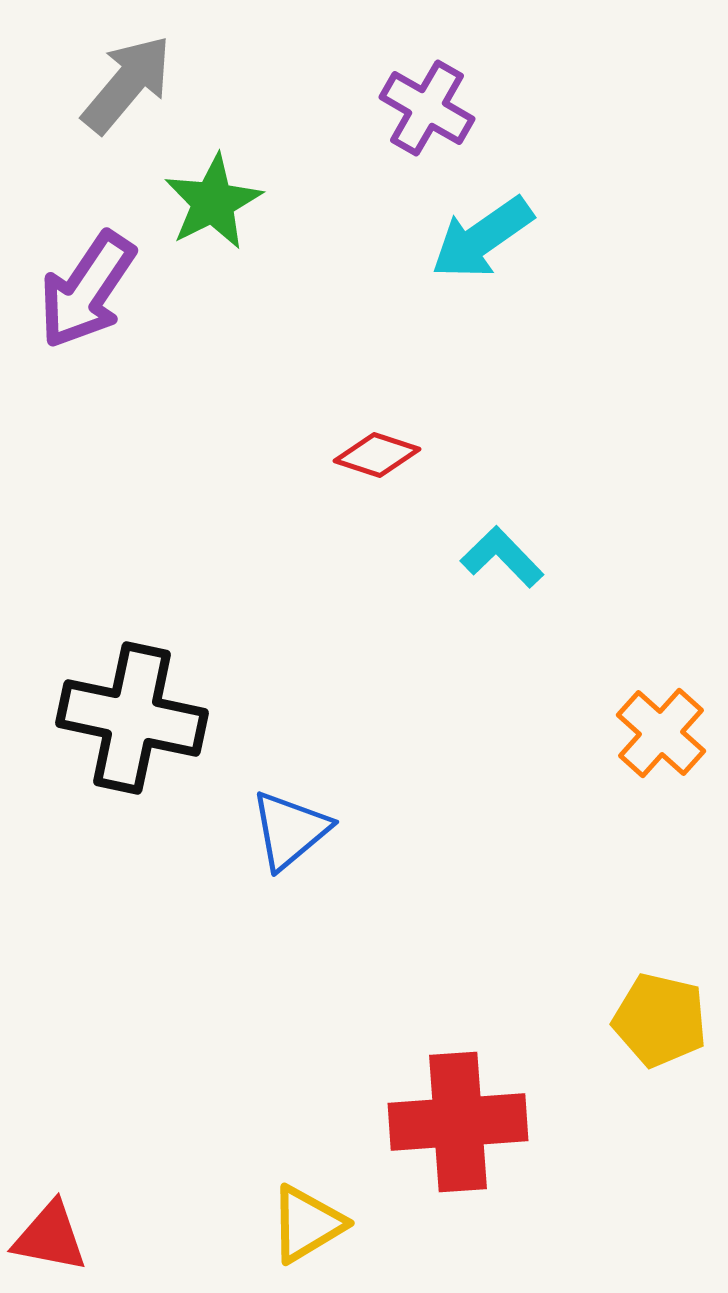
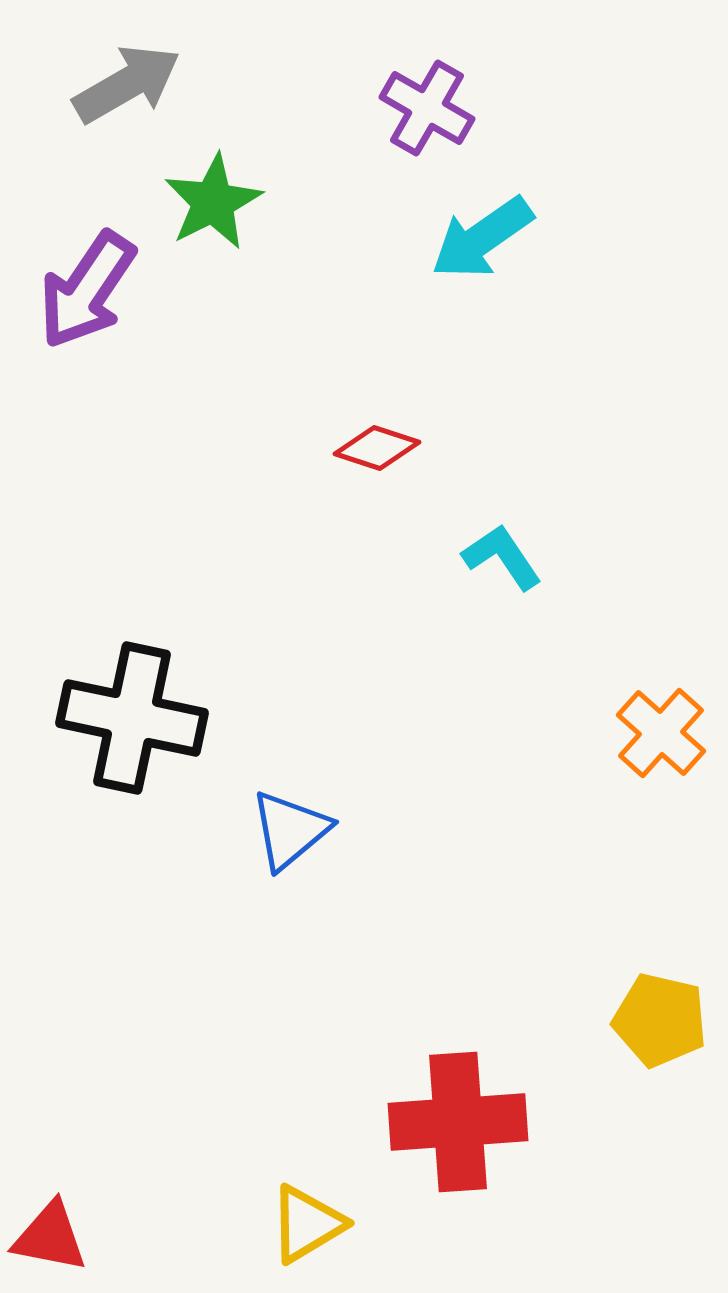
gray arrow: rotated 20 degrees clockwise
red diamond: moved 7 px up
cyan L-shape: rotated 10 degrees clockwise
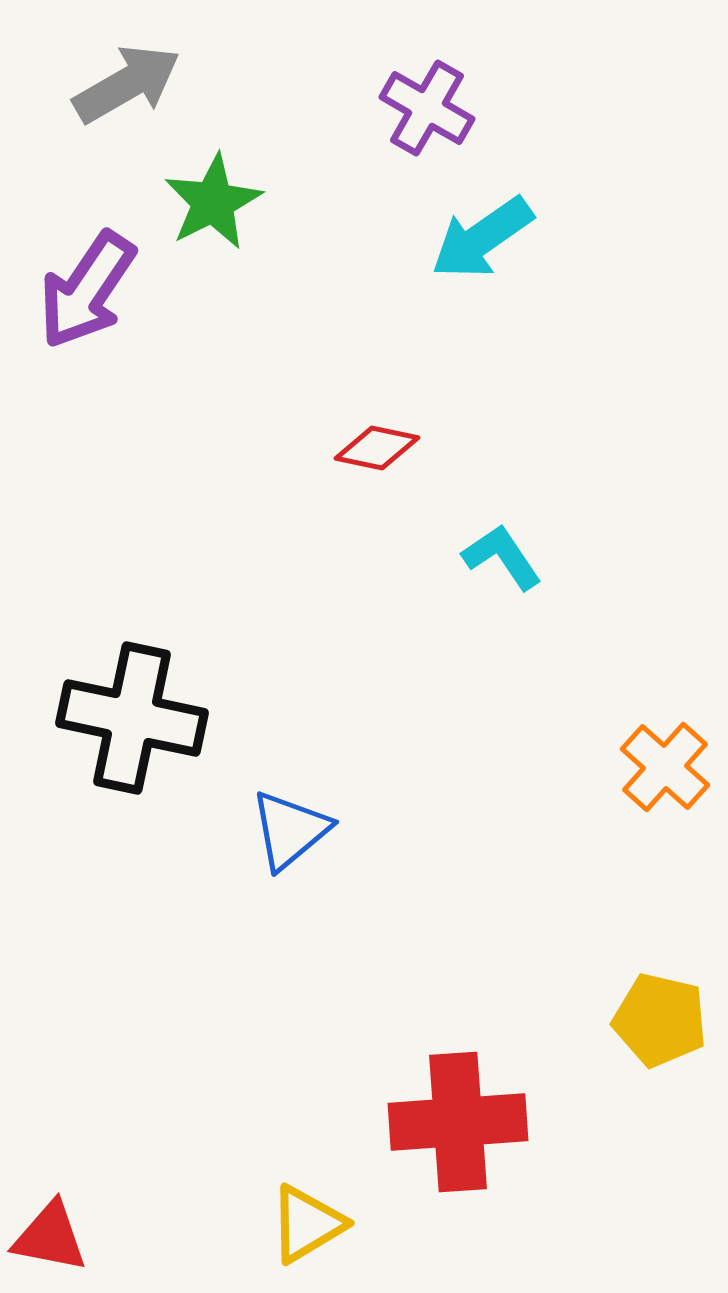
red diamond: rotated 6 degrees counterclockwise
orange cross: moved 4 px right, 34 px down
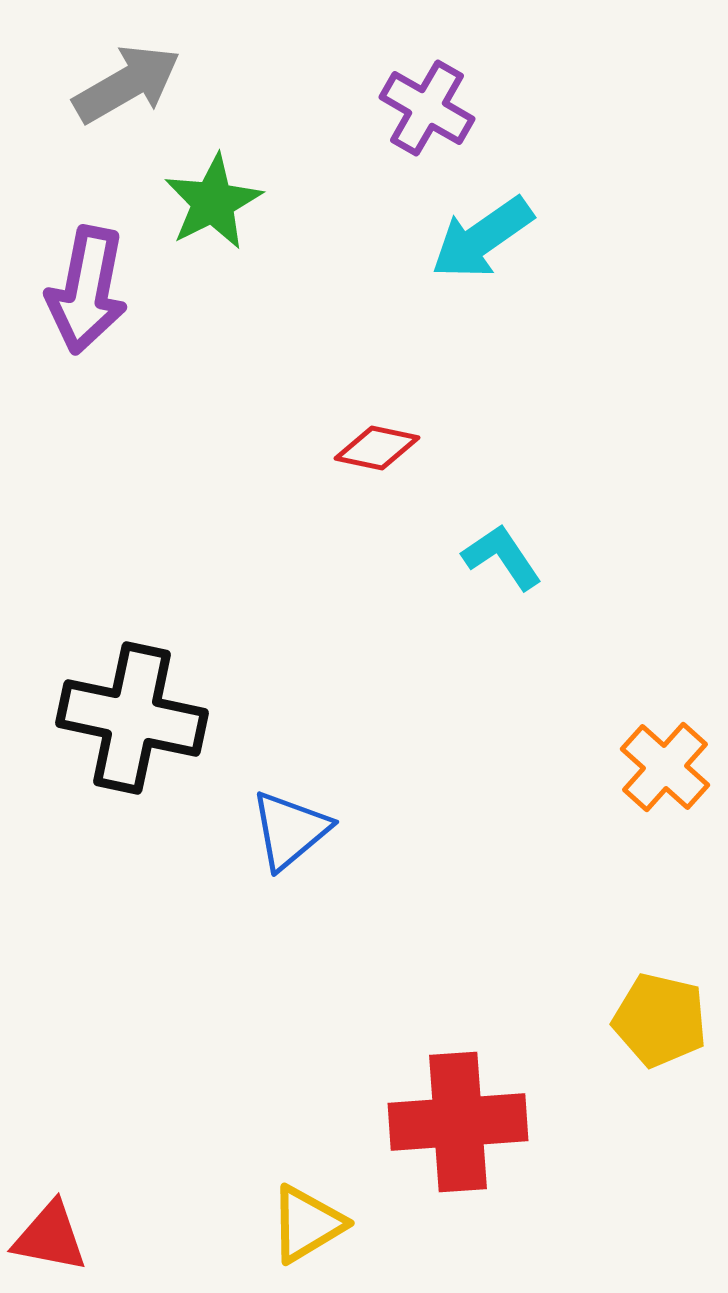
purple arrow: rotated 23 degrees counterclockwise
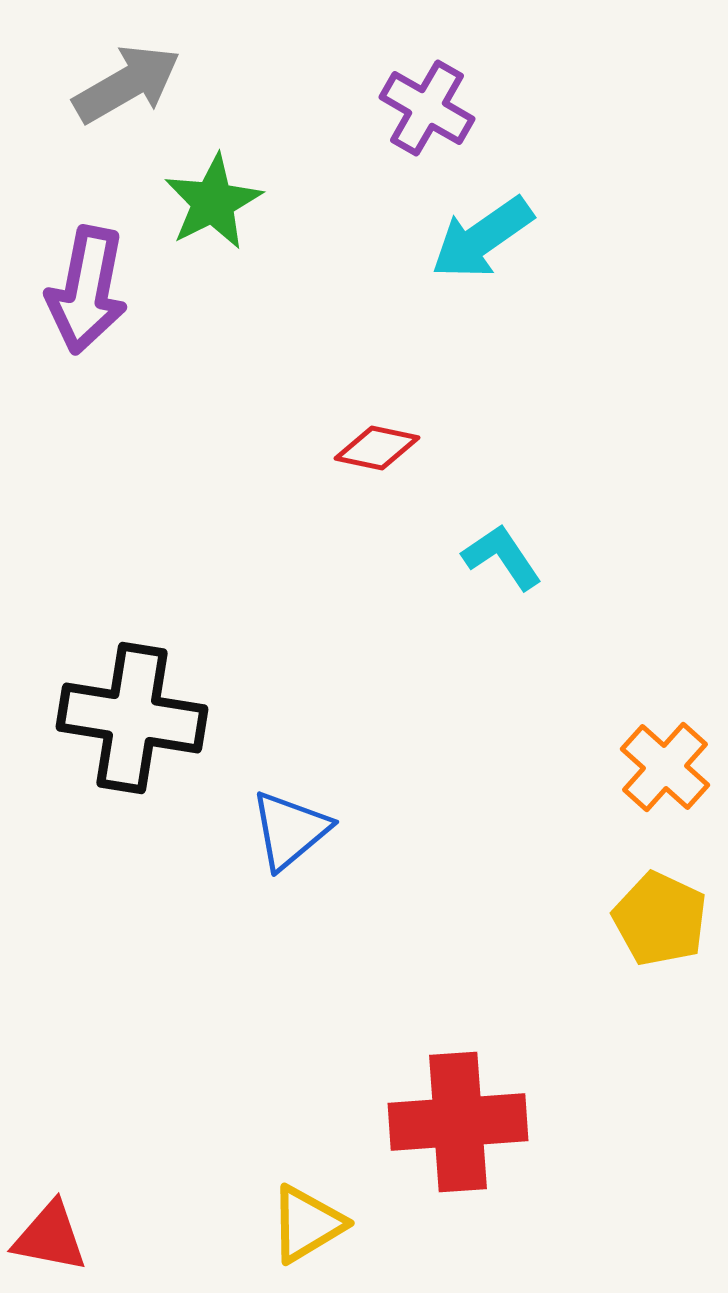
black cross: rotated 3 degrees counterclockwise
yellow pentagon: moved 101 px up; rotated 12 degrees clockwise
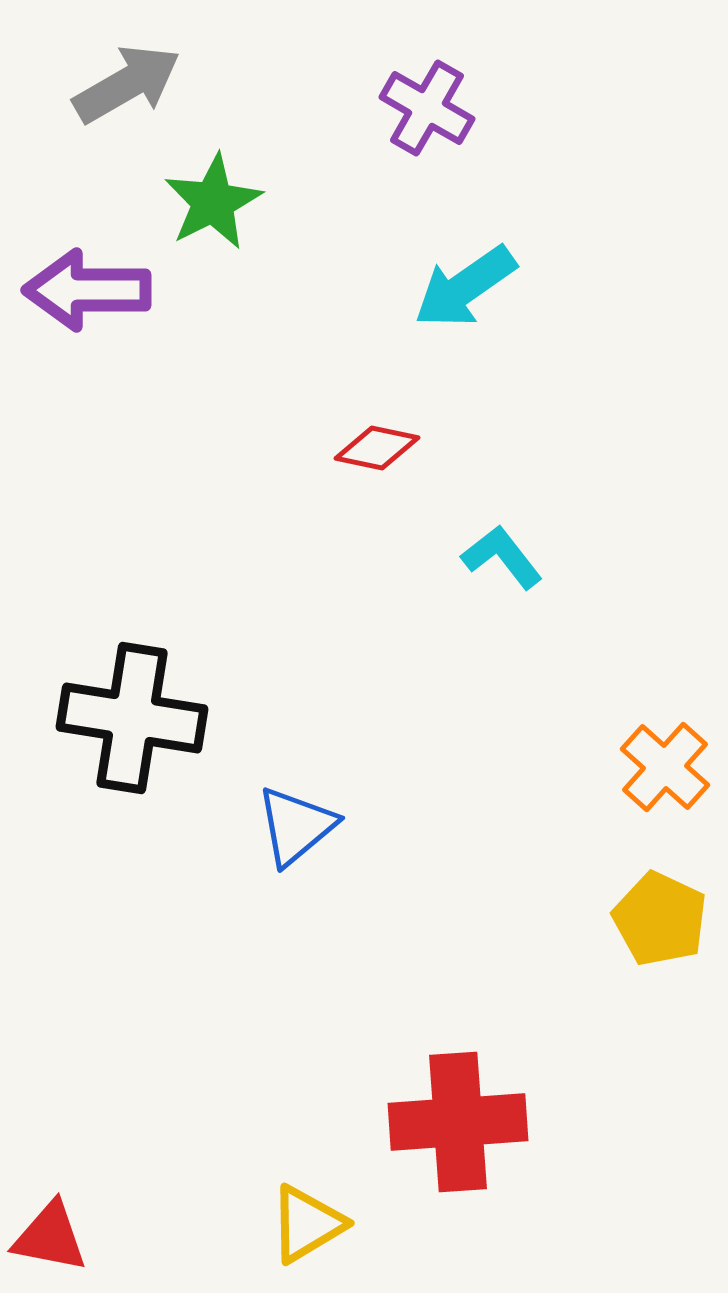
cyan arrow: moved 17 px left, 49 px down
purple arrow: rotated 79 degrees clockwise
cyan L-shape: rotated 4 degrees counterclockwise
blue triangle: moved 6 px right, 4 px up
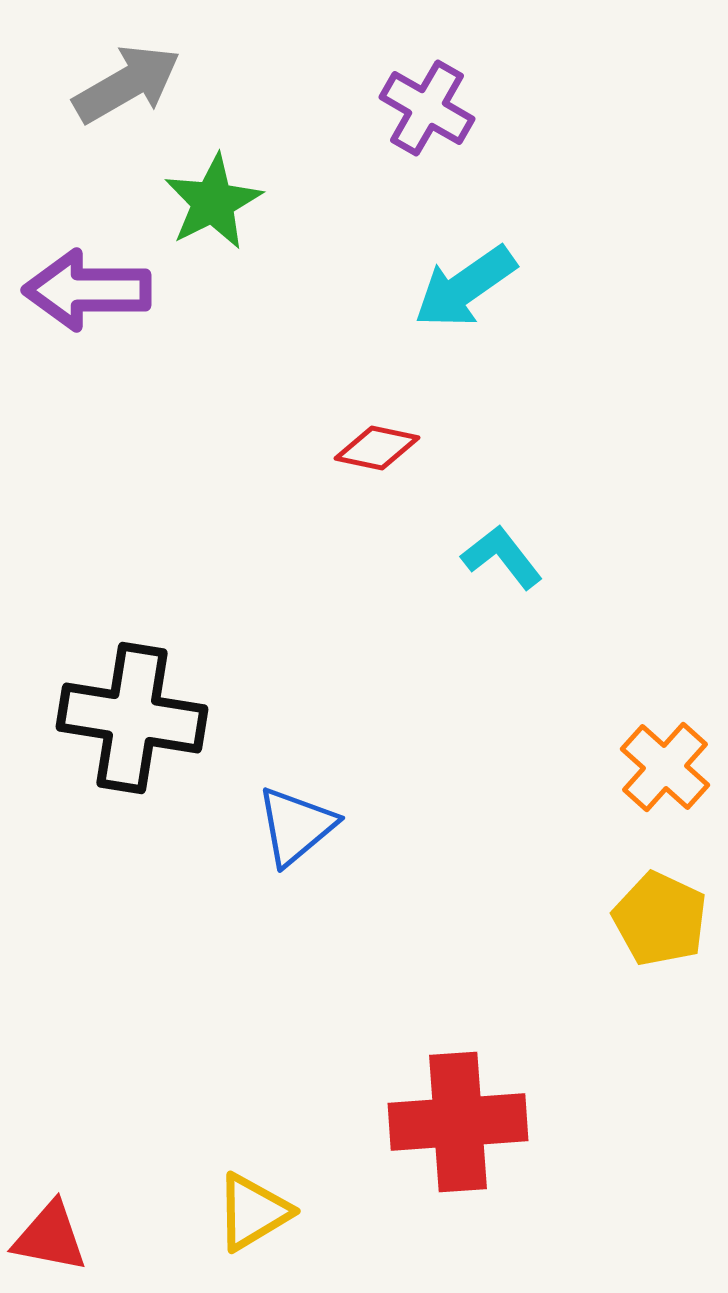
yellow triangle: moved 54 px left, 12 px up
